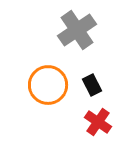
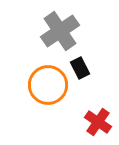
gray cross: moved 17 px left, 1 px down
black rectangle: moved 12 px left, 17 px up
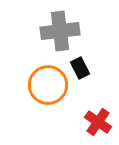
gray cross: rotated 27 degrees clockwise
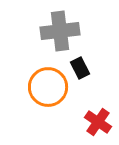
orange circle: moved 2 px down
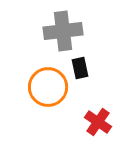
gray cross: moved 3 px right
black rectangle: rotated 15 degrees clockwise
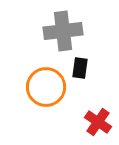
black rectangle: rotated 20 degrees clockwise
orange circle: moved 2 px left
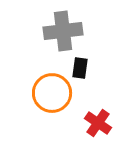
orange circle: moved 6 px right, 6 px down
red cross: moved 1 px down
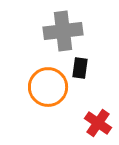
orange circle: moved 4 px left, 6 px up
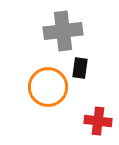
red cross: moved 2 px up; rotated 28 degrees counterclockwise
